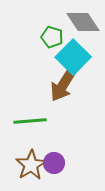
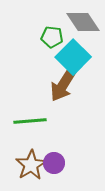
green pentagon: rotated 10 degrees counterclockwise
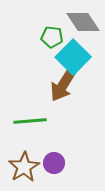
brown star: moved 7 px left, 2 px down
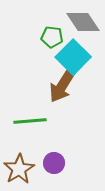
brown arrow: moved 1 px left, 1 px down
brown star: moved 5 px left, 2 px down
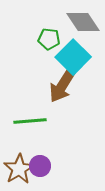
green pentagon: moved 3 px left, 2 px down
purple circle: moved 14 px left, 3 px down
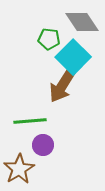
gray diamond: moved 1 px left
purple circle: moved 3 px right, 21 px up
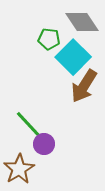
brown arrow: moved 22 px right
green line: moved 1 px left, 4 px down; rotated 52 degrees clockwise
purple circle: moved 1 px right, 1 px up
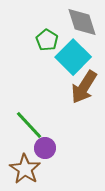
gray diamond: rotated 16 degrees clockwise
green pentagon: moved 2 px left, 1 px down; rotated 25 degrees clockwise
brown arrow: moved 1 px down
purple circle: moved 1 px right, 4 px down
brown star: moved 6 px right; rotated 8 degrees counterclockwise
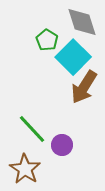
green line: moved 3 px right, 4 px down
purple circle: moved 17 px right, 3 px up
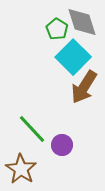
green pentagon: moved 10 px right, 11 px up
brown star: moved 4 px left
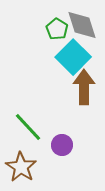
gray diamond: moved 3 px down
brown arrow: rotated 148 degrees clockwise
green line: moved 4 px left, 2 px up
brown star: moved 2 px up
